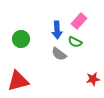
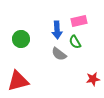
pink rectangle: rotated 35 degrees clockwise
green semicircle: rotated 32 degrees clockwise
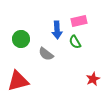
gray semicircle: moved 13 px left
red star: rotated 16 degrees counterclockwise
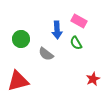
pink rectangle: rotated 42 degrees clockwise
green semicircle: moved 1 px right, 1 px down
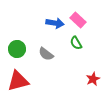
pink rectangle: moved 1 px left, 1 px up; rotated 14 degrees clockwise
blue arrow: moved 2 px left, 7 px up; rotated 78 degrees counterclockwise
green circle: moved 4 px left, 10 px down
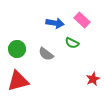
pink rectangle: moved 4 px right
green semicircle: moved 4 px left; rotated 32 degrees counterclockwise
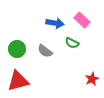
gray semicircle: moved 1 px left, 3 px up
red star: moved 1 px left
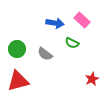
gray semicircle: moved 3 px down
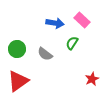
green semicircle: rotated 96 degrees clockwise
red triangle: rotated 20 degrees counterclockwise
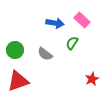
green circle: moved 2 px left, 1 px down
red triangle: rotated 15 degrees clockwise
